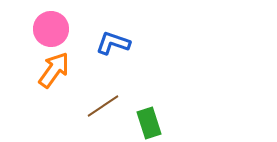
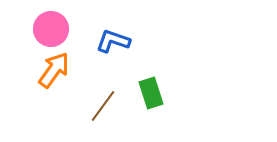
blue L-shape: moved 2 px up
brown line: rotated 20 degrees counterclockwise
green rectangle: moved 2 px right, 30 px up
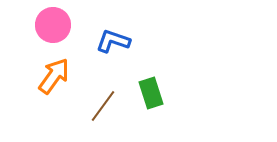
pink circle: moved 2 px right, 4 px up
orange arrow: moved 6 px down
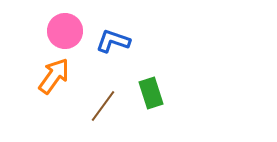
pink circle: moved 12 px right, 6 px down
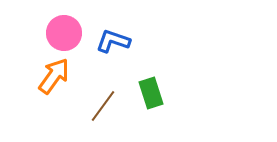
pink circle: moved 1 px left, 2 px down
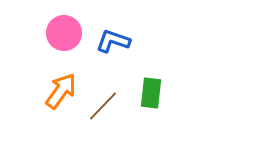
orange arrow: moved 7 px right, 15 px down
green rectangle: rotated 24 degrees clockwise
brown line: rotated 8 degrees clockwise
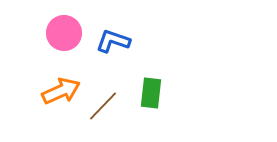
orange arrow: rotated 30 degrees clockwise
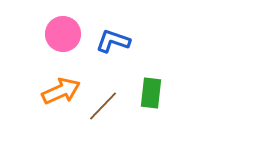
pink circle: moved 1 px left, 1 px down
